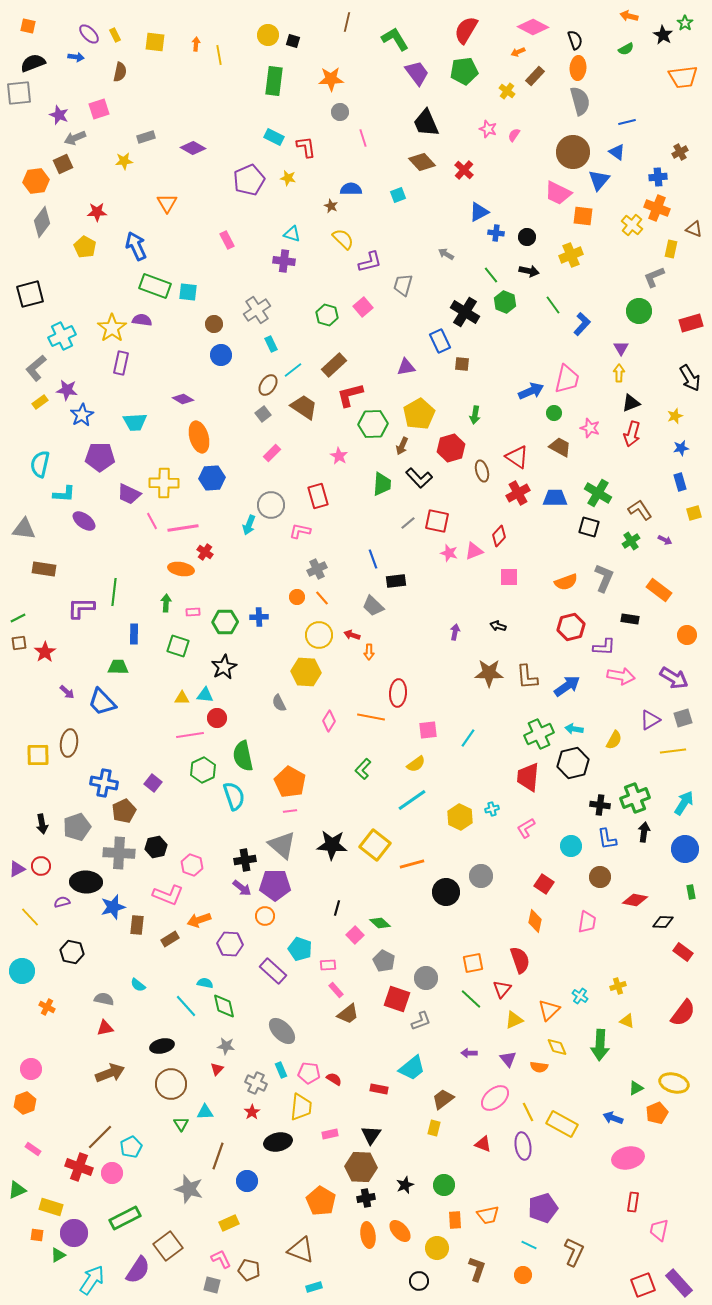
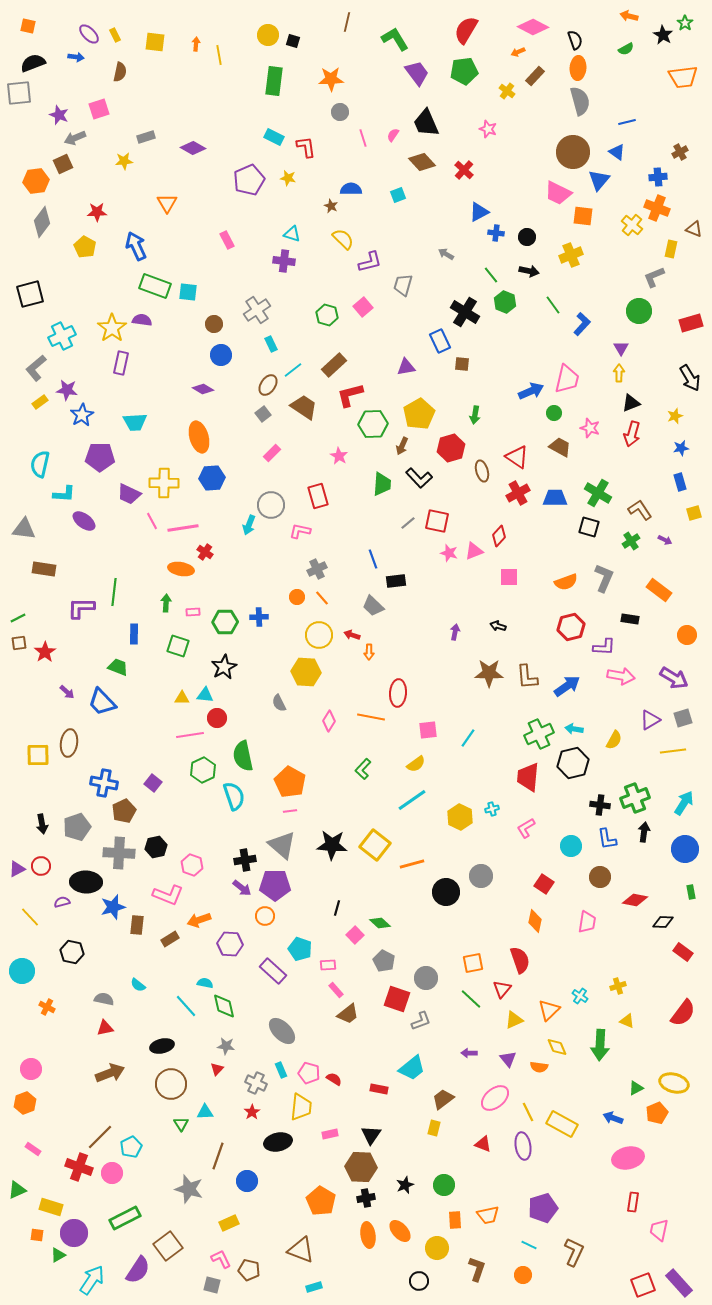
pink semicircle at (514, 135): moved 121 px left
purple diamond at (183, 399): moved 20 px right, 10 px up
green trapezoid at (118, 667): rotated 20 degrees clockwise
pink pentagon at (309, 1073): rotated 10 degrees clockwise
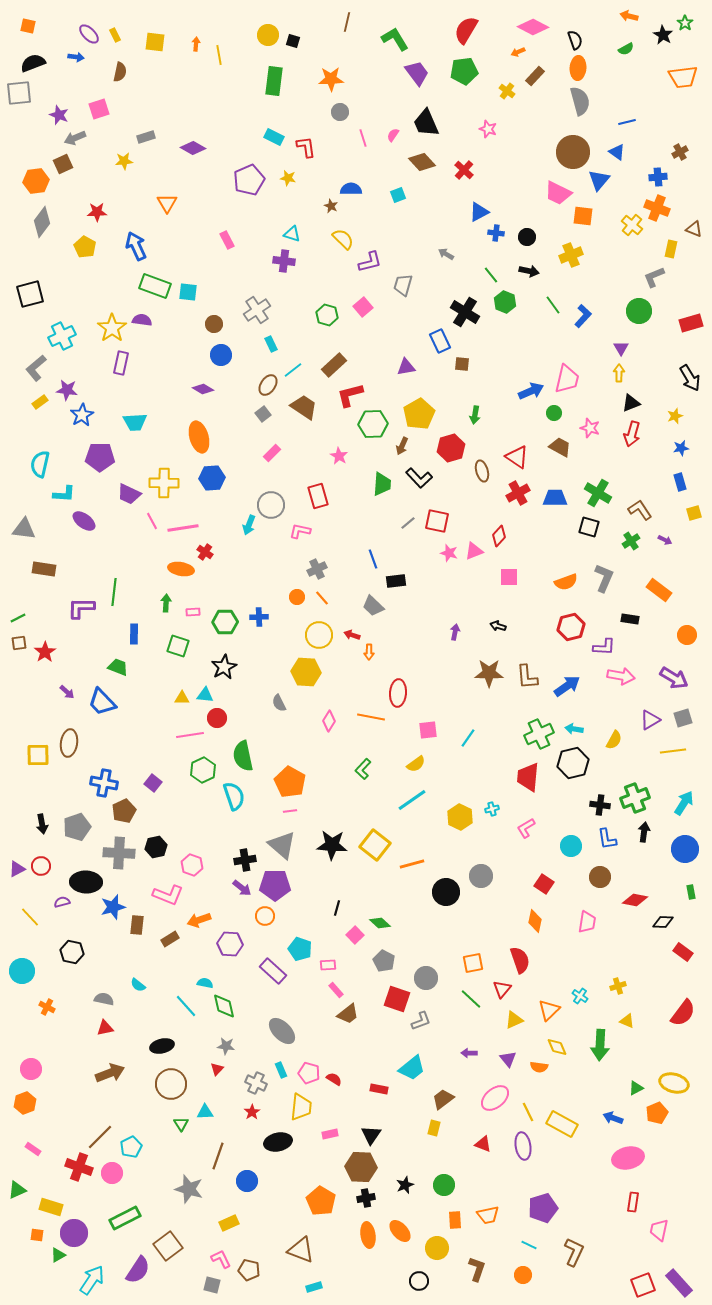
blue L-shape at (582, 324): moved 1 px right, 8 px up
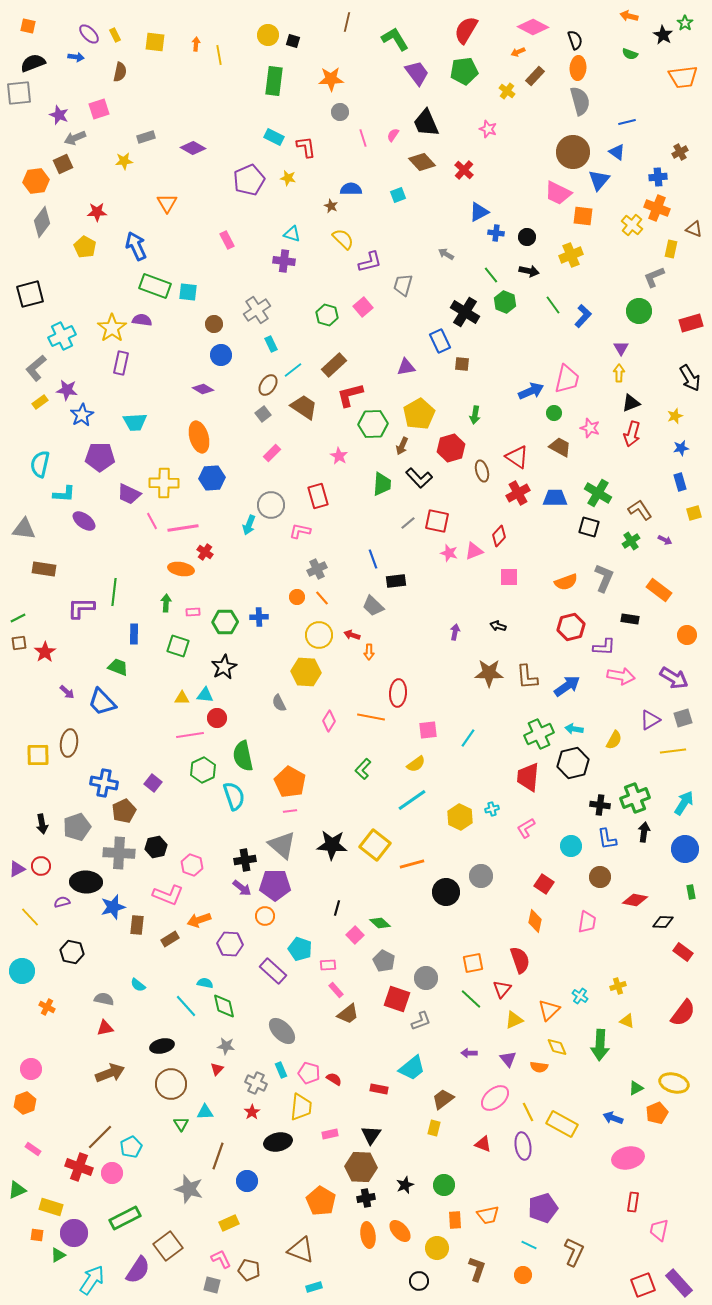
green semicircle at (626, 49): moved 4 px right, 5 px down; rotated 49 degrees clockwise
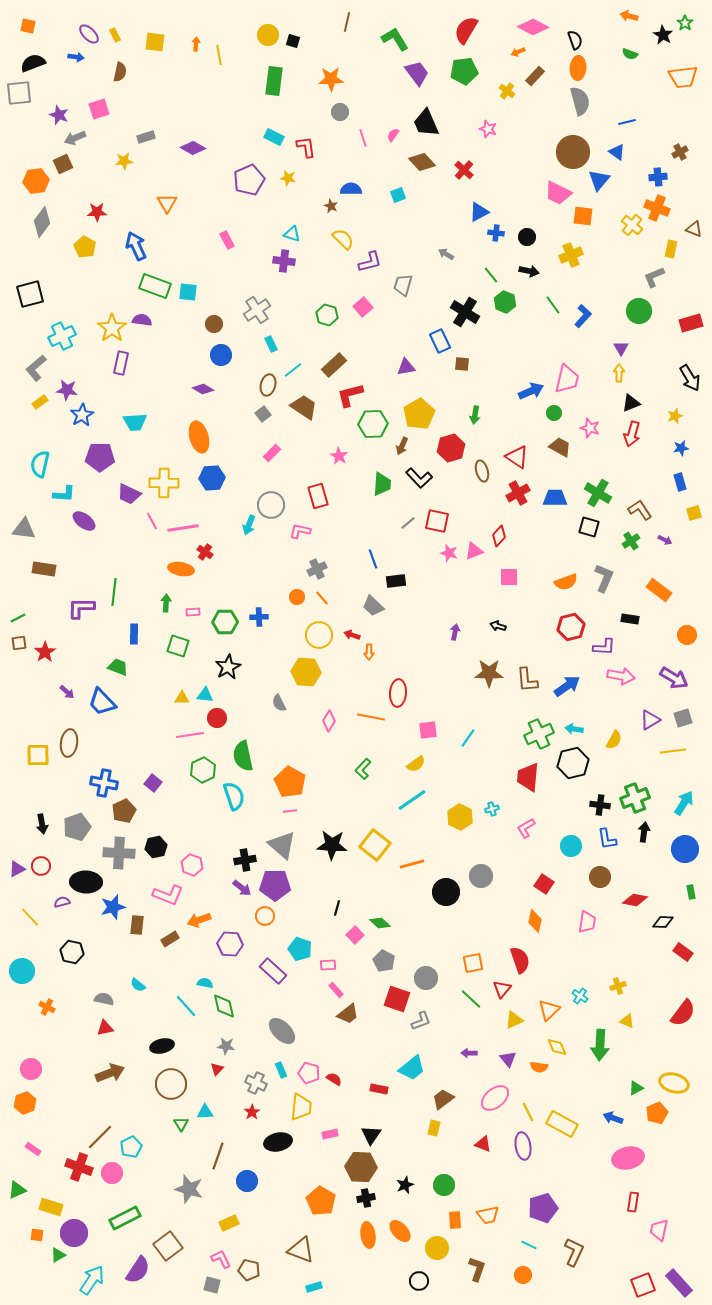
brown ellipse at (268, 385): rotated 20 degrees counterclockwise
black star at (224, 667): moved 4 px right
brown L-shape at (527, 677): moved 3 px down
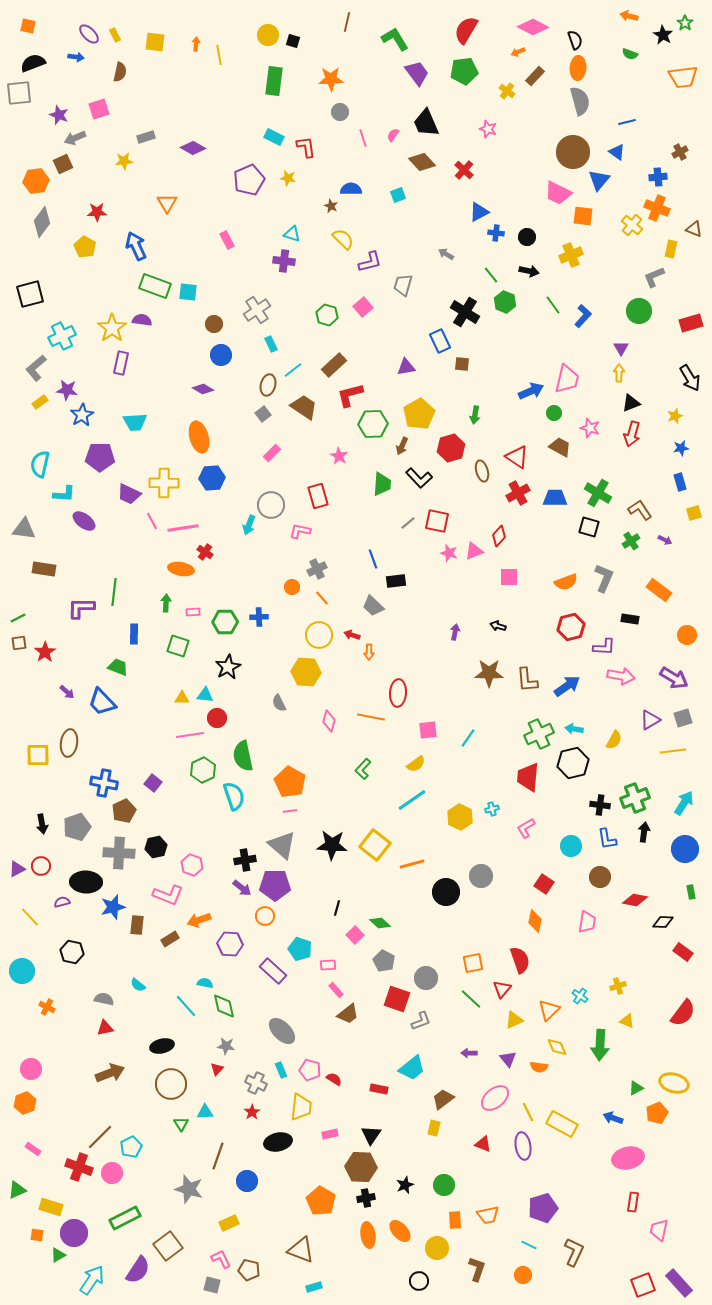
orange circle at (297, 597): moved 5 px left, 10 px up
pink diamond at (329, 721): rotated 15 degrees counterclockwise
pink pentagon at (309, 1073): moved 1 px right, 3 px up
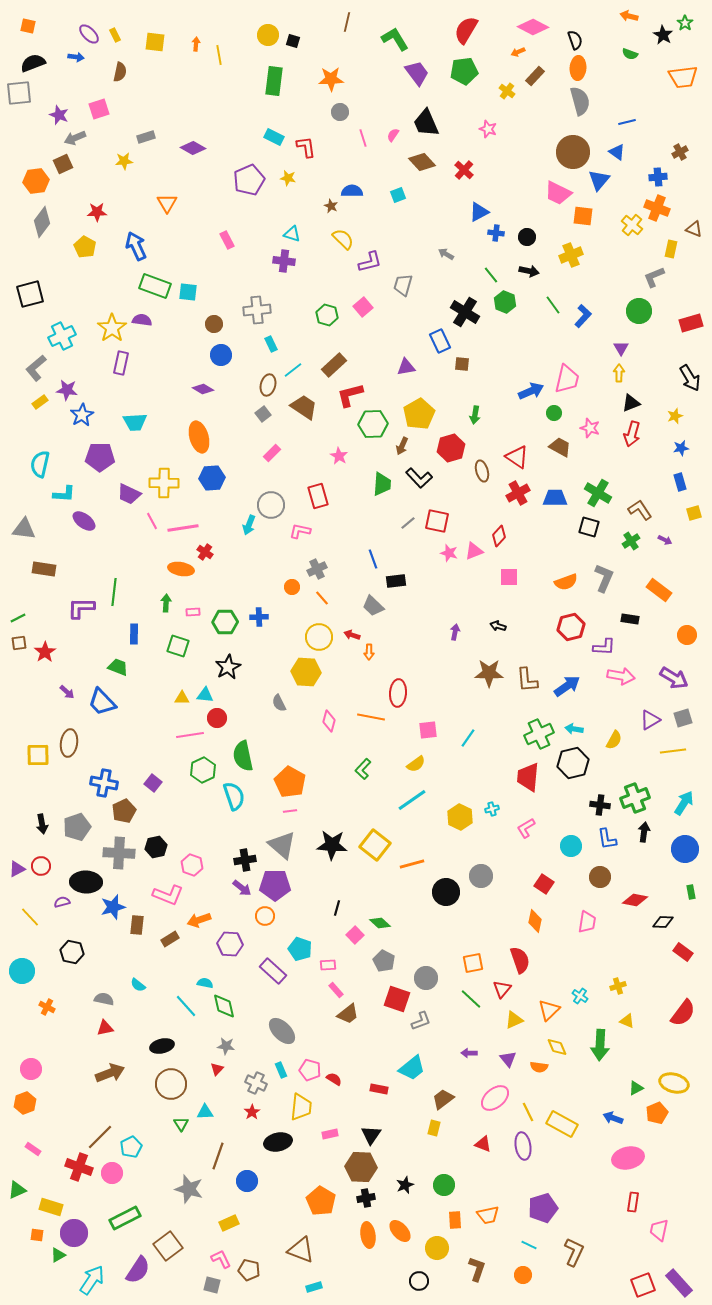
blue semicircle at (351, 189): moved 1 px right, 2 px down
gray cross at (257, 310): rotated 28 degrees clockwise
yellow circle at (319, 635): moved 2 px down
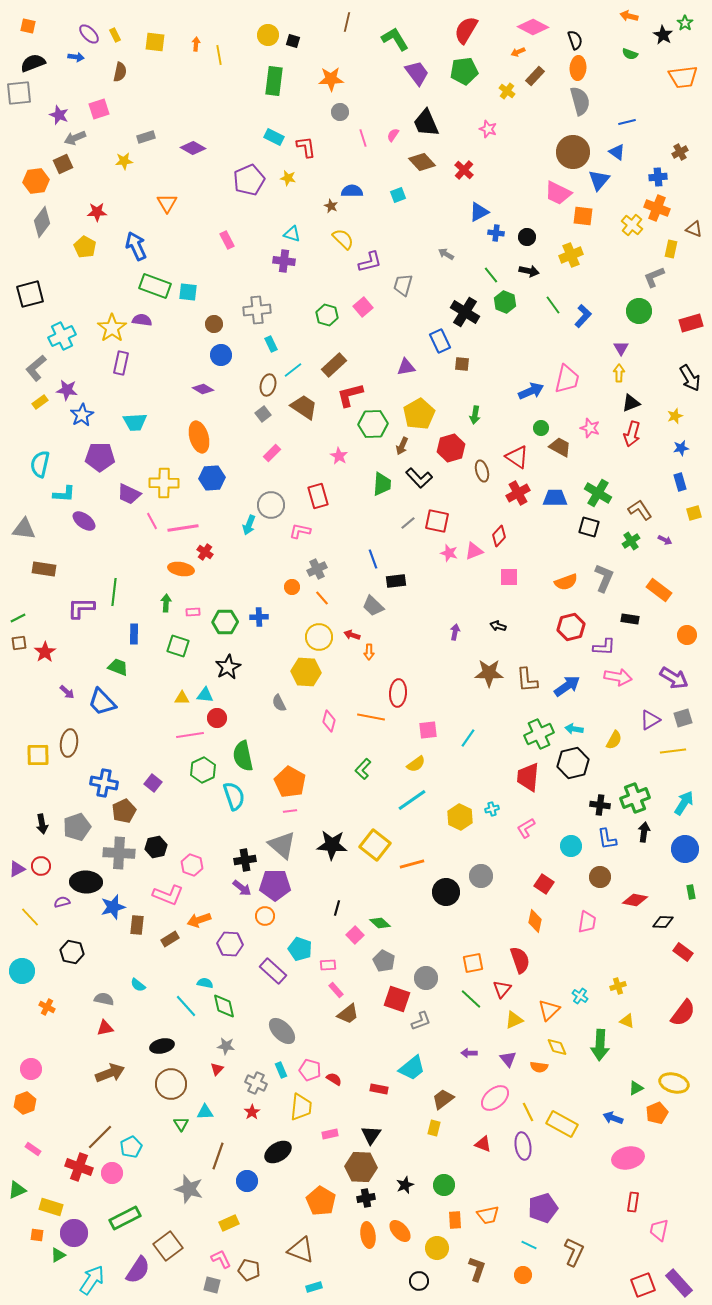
green circle at (554, 413): moved 13 px left, 15 px down
pink arrow at (621, 676): moved 3 px left, 1 px down
black ellipse at (278, 1142): moved 10 px down; rotated 20 degrees counterclockwise
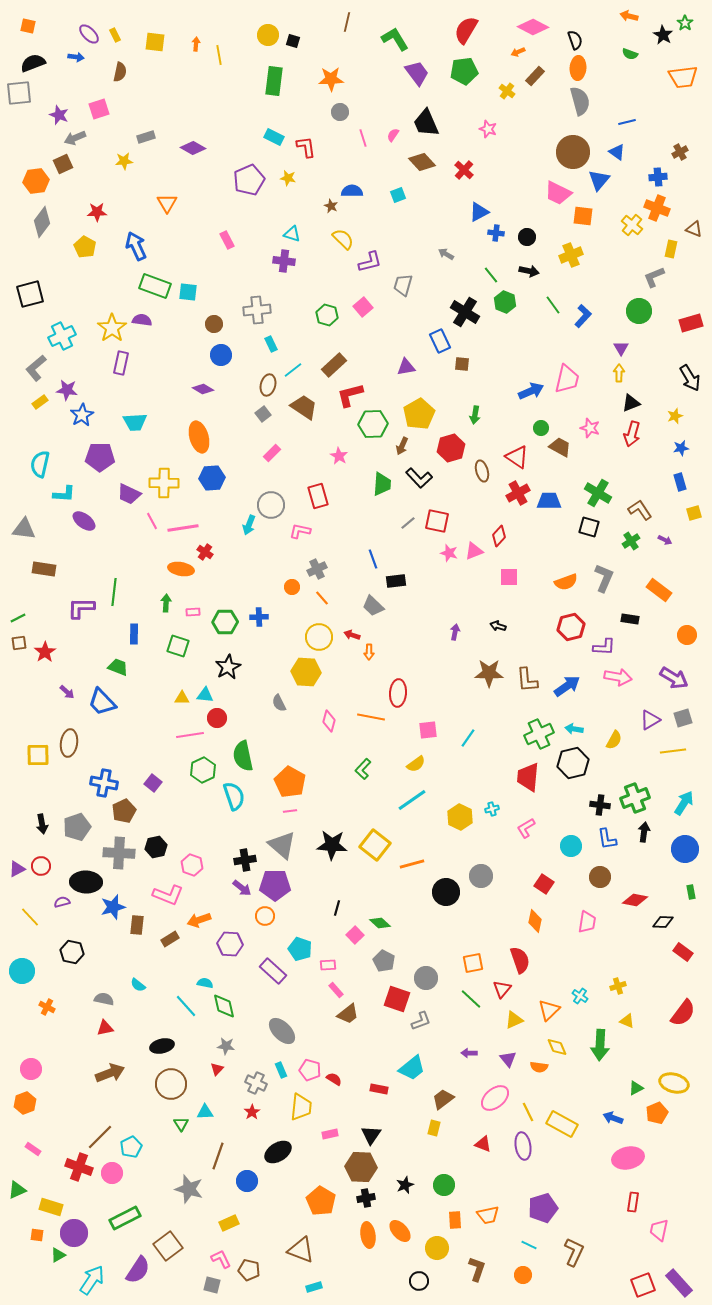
blue trapezoid at (555, 498): moved 6 px left, 3 px down
